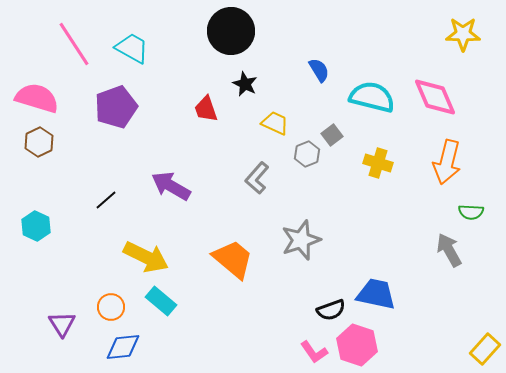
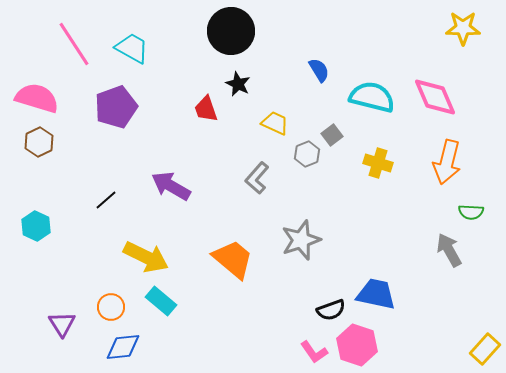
yellow star: moved 6 px up
black star: moved 7 px left
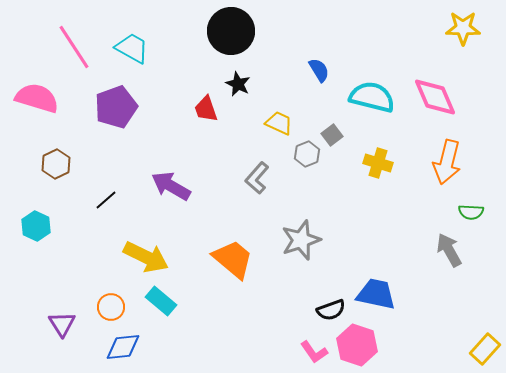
pink line: moved 3 px down
yellow trapezoid: moved 4 px right
brown hexagon: moved 17 px right, 22 px down
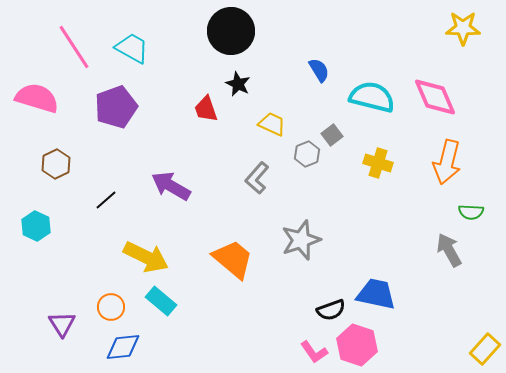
yellow trapezoid: moved 7 px left, 1 px down
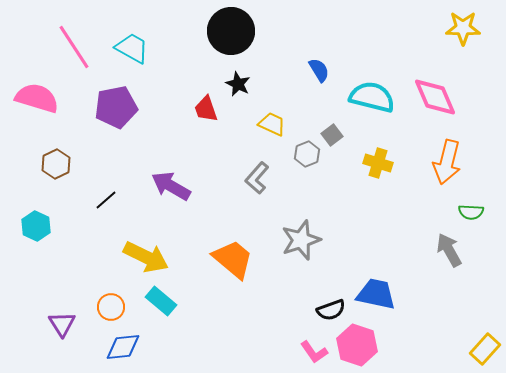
purple pentagon: rotated 9 degrees clockwise
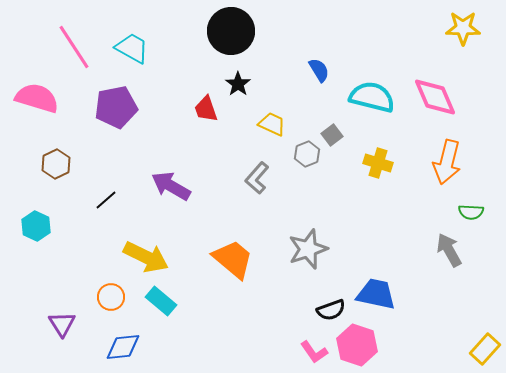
black star: rotated 10 degrees clockwise
gray star: moved 7 px right, 9 px down
orange circle: moved 10 px up
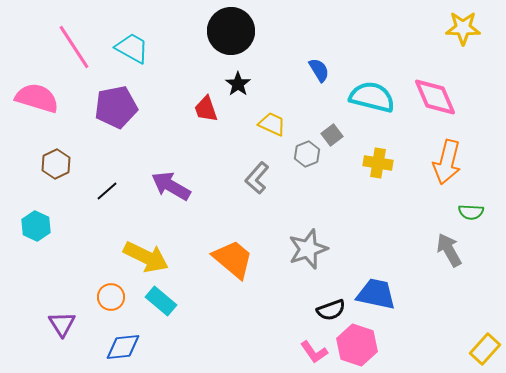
yellow cross: rotated 8 degrees counterclockwise
black line: moved 1 px right, 9 px up
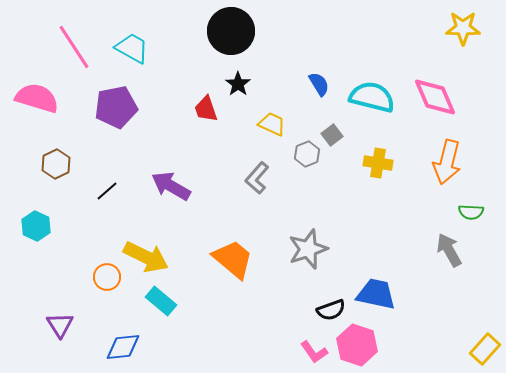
blue semicircle: moved 14 px down
orange circle: moved 4 px left, 20 px up
purple triangle: moved 2 px left, 1 px down
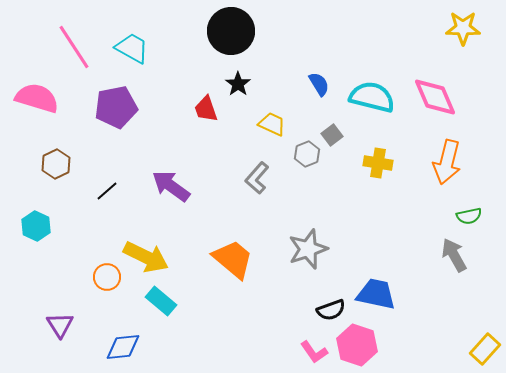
purple arrow: rotated 6 degrees clockwise
green semicircle: moved 2 px left, 4 px down; rotated 15 degrees counterclockwise
gray arrow: moved 5 px right, 5 px down
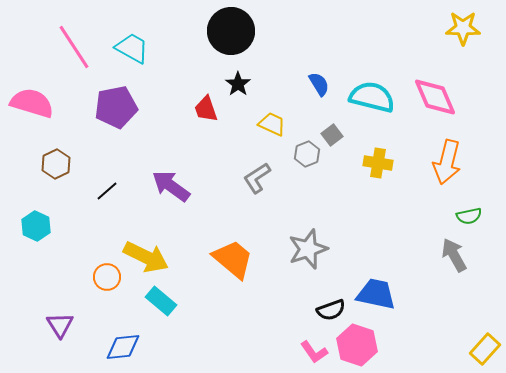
pink semicircle: moved 5 px left, 5 px down
gray L-shape: rotated 16 degrees clockwise
